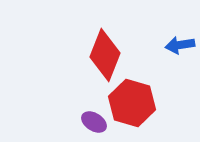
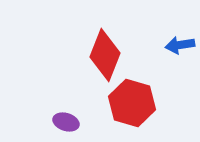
purple ellipse: moved 28 px left; rotated 15 degrees counterclockwise
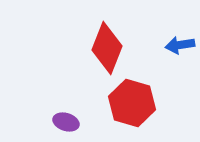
red diamond: moved 2 px right, 7 px up
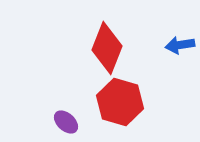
red hexagon: moved 12 px left, 1 px up
purple ellipse: rotated 25 degrees clockwise
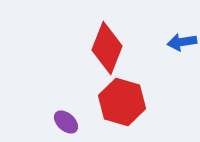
blue arrow: moved 2 px right, 3 px up
red hexagon: moved 2 px right
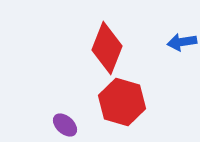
purple ellipse: moved 1 px left, 3 px down
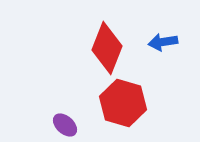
blue arrow: moved 19 px left
red hexagon: moved 1 px right, 1 px down
